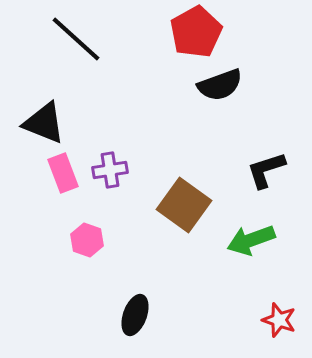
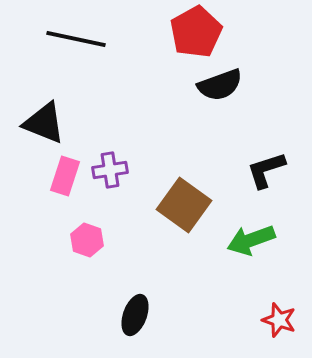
black line: rotated 30 degrees counterclockwise
pink rectangle: moved 2 px right, 3 px down; rotated 39 degrees clockwise
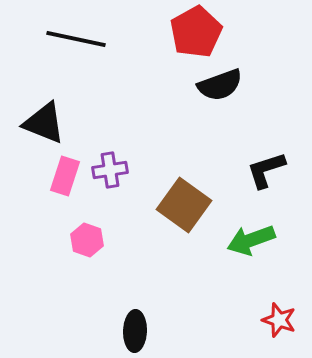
black ellipse: moved 16 px down; rotated 18 degrees counterclockwise
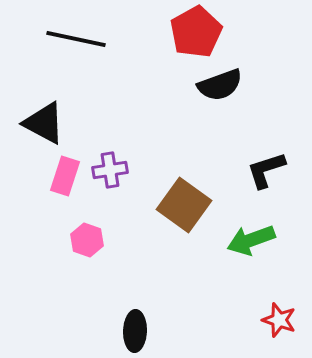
black triangle: rotated 6 degrees clockwise
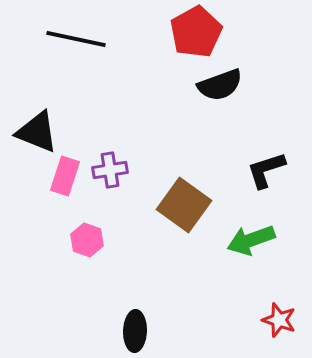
black triangle: moved 7 px left, 9 px down; rotated 6 degrees counterclockwise
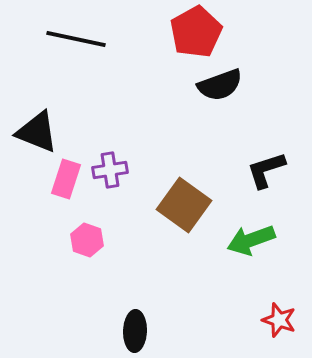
pink rectangle: moved 1 px right, 3 px down
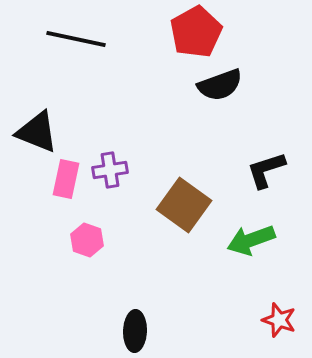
pink rectangle: rotated 6 degrees counterclockwise
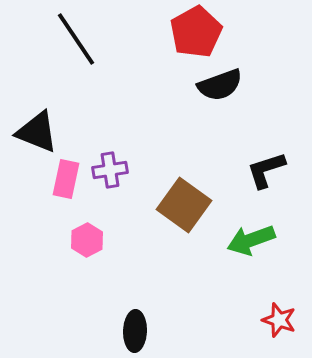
black line: rotated 44 degrees clockwise
pink hexagon: rotated 12 degrees clockwise
